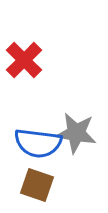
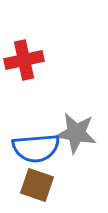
red cross: rotated 33 degrees clockwise
blue semicircle: moved 2 px left, 5 px down; rotated 12 degrees counterclockwise
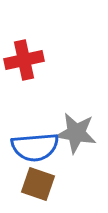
blue semicircle: moved 1 px left, 1 px up
brown square: moved 1 px right, 1 px up
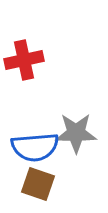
gray star: rotated 9 degrees counterclockwise
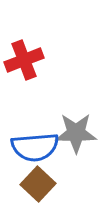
red cross: rotated 9 degrees counterclockwise
brown square: rotated 24 degrees clockwise
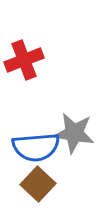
gray star: moved 2 px left; rotated 9 degrees clockwise
blue semicircle: moved 1 px right
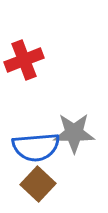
gray star: rotated 9 degrees counterclockwise
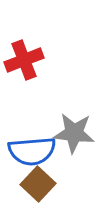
gray star: rotated 6 degrees clockwise
blue semicircle: moved 4 px left, 4 px down
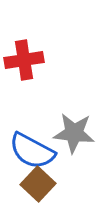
red cross: rotated 12 degrees clockwise
blue semicircle: rotated 33 degrees clockwise
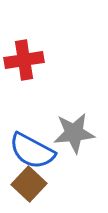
gray star: rotated 12 degrees counterclockwise
brown square: moved 9 px left
